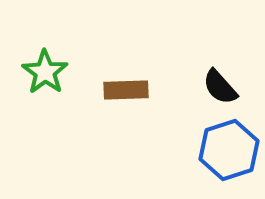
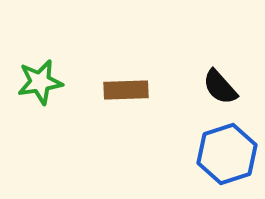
green star: moved 5 px left, 10 px down; rotated 27 degrees clockwise
blue hexagon: moved 2 px left, 4 px down
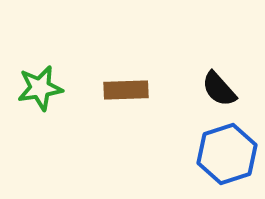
green star: moved 6 px down
black semicircle: moved 1 px left, 2 px down
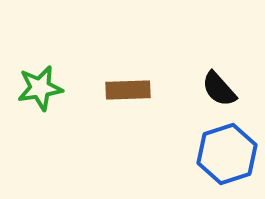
brown rectangle: moved 2 px right
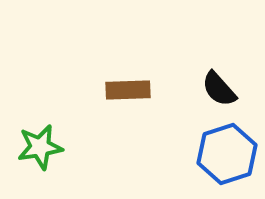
green star: moved 59 px down
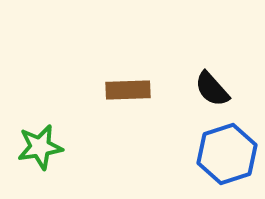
black semicircle: moved 7 px left
